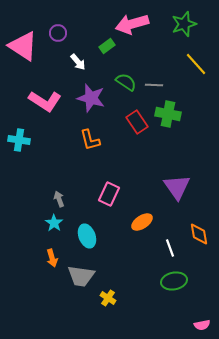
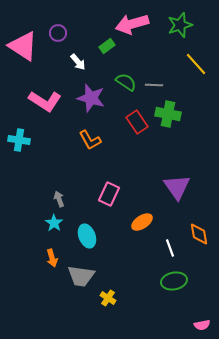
green star: moved 4 px left, 1 px down
orange L-shape: rotated 15 degrees counterclockwise
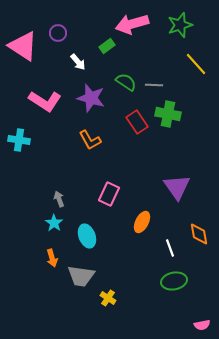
orange ellipse: rotated 30 degrees counterclockwise
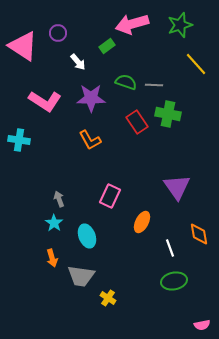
green semicircle: rotated 15 degrees counterclockwise
purple star: rotated 16 degrees counterclockwise
pink rectangle: moved 1 px right, 2 px down
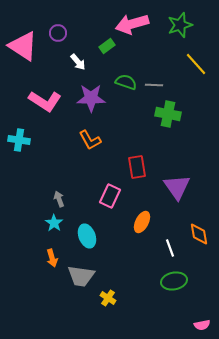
red rectangle: moved 45 px down; rotated 25 degrees clockwise
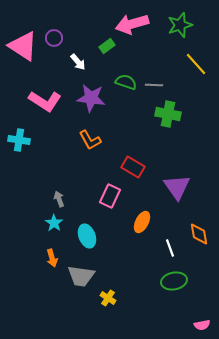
purple circle: moved 4 px left, 5 px down
purple star: rotated 8 degrees clockwise
red rectangle: moved 4 px left; rotated 50 degrees counterclockwise
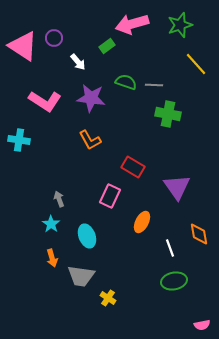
cyan star: moved 3 px left, 1 px down
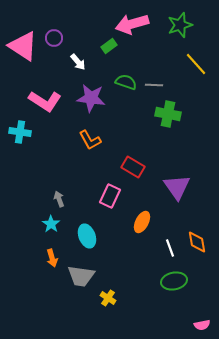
green rectangle: moved 2 px right
cyan cross: moved 1 px right, 8 px up
orange diamond: moved 2 px left, 8 px down
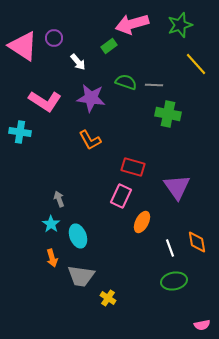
red rectangle: rotated 15 degrees counterclockwise
pink rectangle: moved 11 px right
cyan ellipse: moved 9 px left
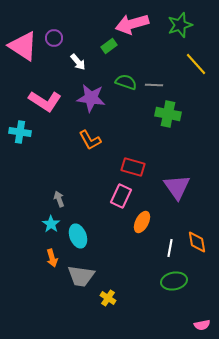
white line: rotated 30 degrees clockwise
